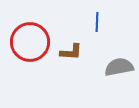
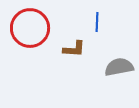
red circle: moved 14 px up
brown L-shape: moved 3 px right, 3 px up
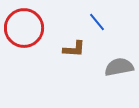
blue line: rotated 42 degrees counterclockwise
red circle: moved 6 px left
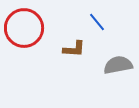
gray semicircle: moved 1 px left, 2 px up
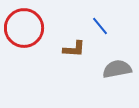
blue line: moved 3 px right, 4 px down
gray semicircle: moved 1 px left, 4 px down
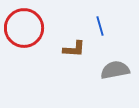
blue line: rotated 24 degrees clockwise
gray semicircle: moved 2 px left, 1 px down
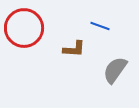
blue line: rotated 54 degrees counterclockwise
gray semicircle: rotated 44 degrees counterclockwise
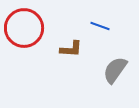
brown L-shape: moved 3 px left
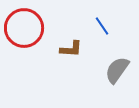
blue line: moved 2 px right; rotated 36 degrees clockwise
gray semicircle: moved 2 px right
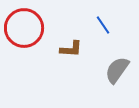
blue line: moved 1 px right, 1 px up
